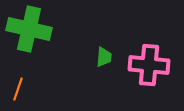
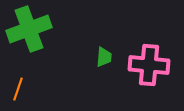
green cross: rotated 33 degrees counterclockwise
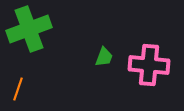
green trapezoid: rotated 15 degrees clockwise
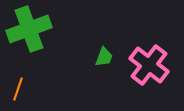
pink cross: rotated 33 degrees clockwise
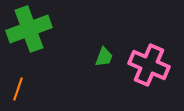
pink cross: rotated 15 degrees counterclockwise
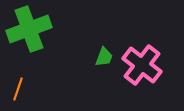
pink cross: moved 7 px left; rotated 15 degrees clockwise
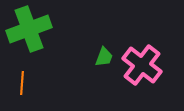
orange line: moved 4 px right, 6 px up; rotated 15 degrees counterclockwise
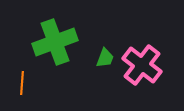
green cross: moved 26 px right, 13 px down
green trapezoid: moved 1 px right, 1 px down
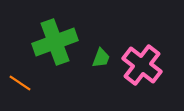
green trapezoid: moved 4 px left
orange line: moved 2 px left; rotated 60 degrees counterclockwise
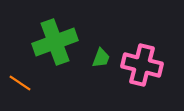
pink cross: rotated 24 degrees counterclockwise
